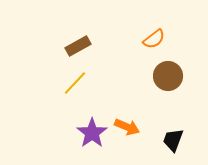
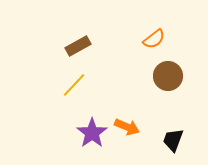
yellow line: moved 1 px left, 2 px down
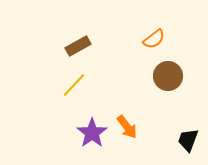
orange arrow: rotated 30 degrees clockwise
black trapezoid: moved 15 px right
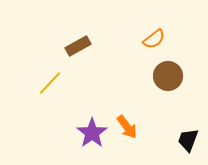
yellow line: moved 24 px left, 2 px up
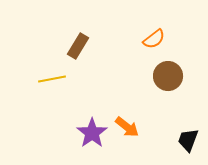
brown rectangle: rotated 30 degrees counterclockwise
yellow line: moved 2 px right, 4 px up; rotated 36 degrees clockwise
orange arrow: rotated 15 degrees counterclockwise
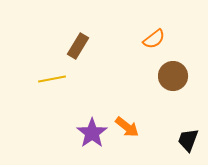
brown circle: moved 5 px right
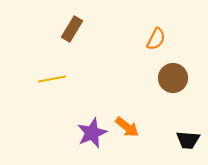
orange semicircle: moved 2 px right; rotated 25 degrees counterclockwise
brown rectangle: moved 6 px left, 17 px up
brown circle: moved 2 px down
purple star: rotated 12 degrees clockwise
black trapezoid: rotated 105 degrees counterclockwise
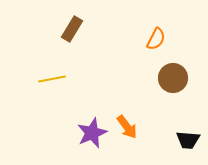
orange arrow: rotated 15 degrees clockwise
